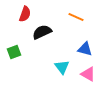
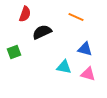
cyan triangle: moved 2 px right; rotated 42 degrees counterclockwise
pink triangle: rotated 14 degrees counterclockwise
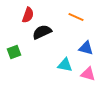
red semicircle: moved 3 px right, 1 px down
blue triangle: moved 1 px right, 1 px up
cyan triangle: moved 1 px right, 2 px up
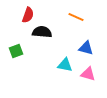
black semicircle: rotated 30 degrees clockwise
green square: moved 2 px right, 1 px up
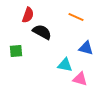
black semicircle: rotated 24 degrees clockwise
green square: rotated 16 degrees clockwise
pink triangle: moved 8 px left, 5 px down
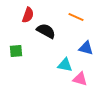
black semicircle: moved 4 px right, 1 px up
